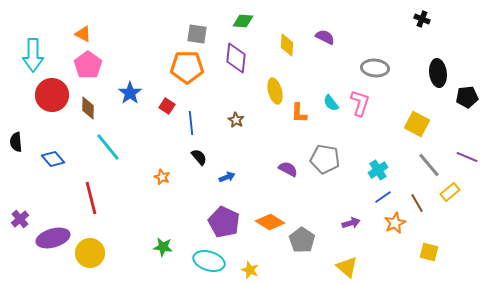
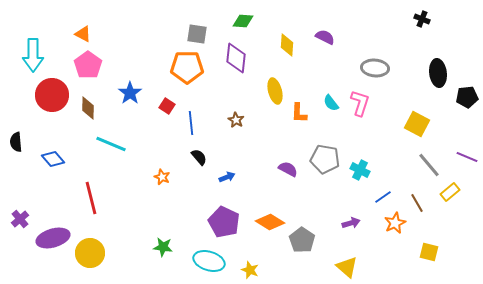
cyan line at (108, 147): moved 3 px right, 3 px up; rotated 28 degrees counterclockwise
cyan cross at (378, 170): moved 18 px left; rotated 30 degrees counterclockwise
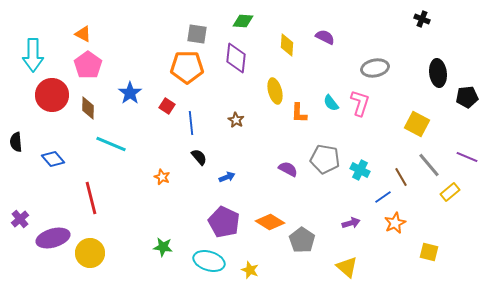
gray ellipse at (375, 68): rotated 16 degrees counterclockwise
brown line at (417, 203): moved 16 px left, 26 px up
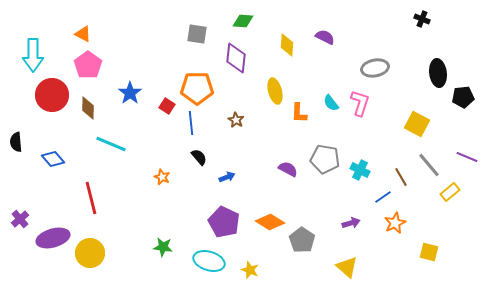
orange pentagon at (187, 67): moved 10 px right, 21 px down
black pentagon at (467, 97): moved 4 px left
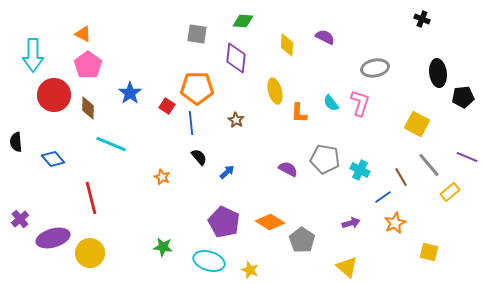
red circle at (52, 95): moved 2 px right
blue arrow at (227, 177): moved 5 px up; rotated 21 degrees counterclockwise
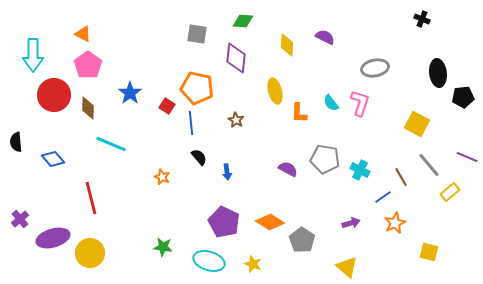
orange pentagon at (197, 88): rotated 12 degrees clockwise
blue arrow at (227, 172): rotated 126 degrees clockwise
yellow star at (250, 270): moved 3 px right, 6 px up
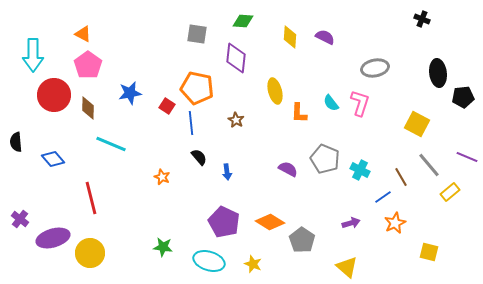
yellow diamond at (287, 45): moved 3 px right, 8 px up
blue star at (130, 93): rotated 25 degrees clockwise
gray pentagon at (325, 159): rotated 12 degrees clockwise
purple cross at (20, 219): rotated 12 degrees counterclockwise
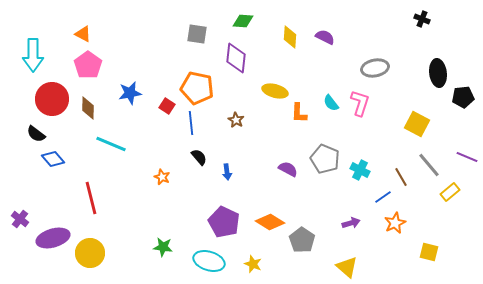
yellow ellipse at (275, 91): rotated 60 degrees counterclockwise
red circle at (54, 95): moved 2 px left, 4 px down
black semicircle at (16, 142): moved 20 px right, 8 px up; rotated 48 degrees counterclockwise
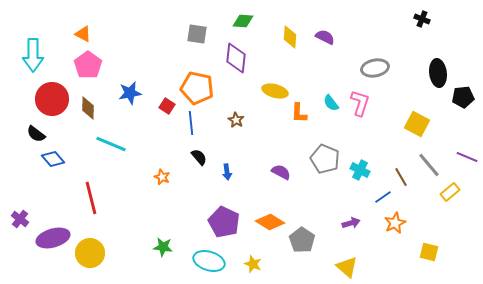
purple semicircle at (288, 169): moved 7 px left, 3 px down
